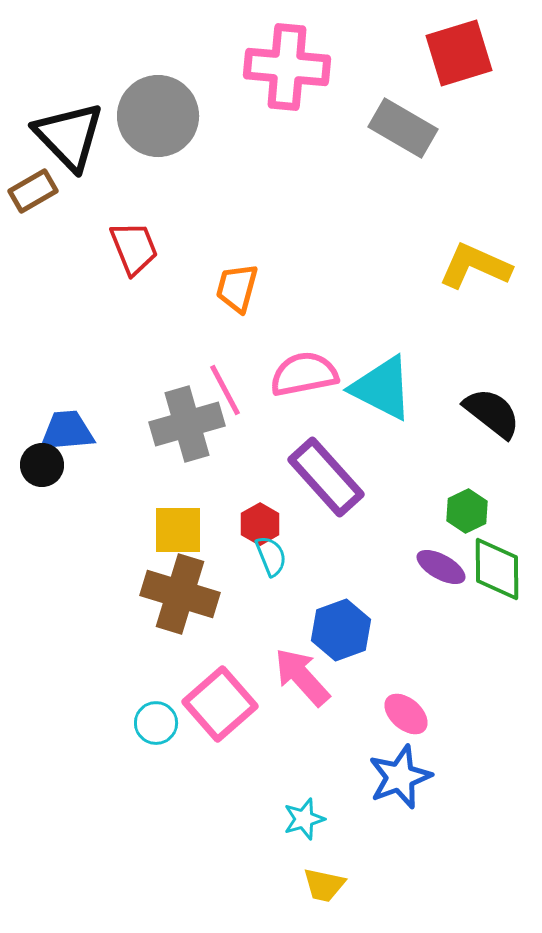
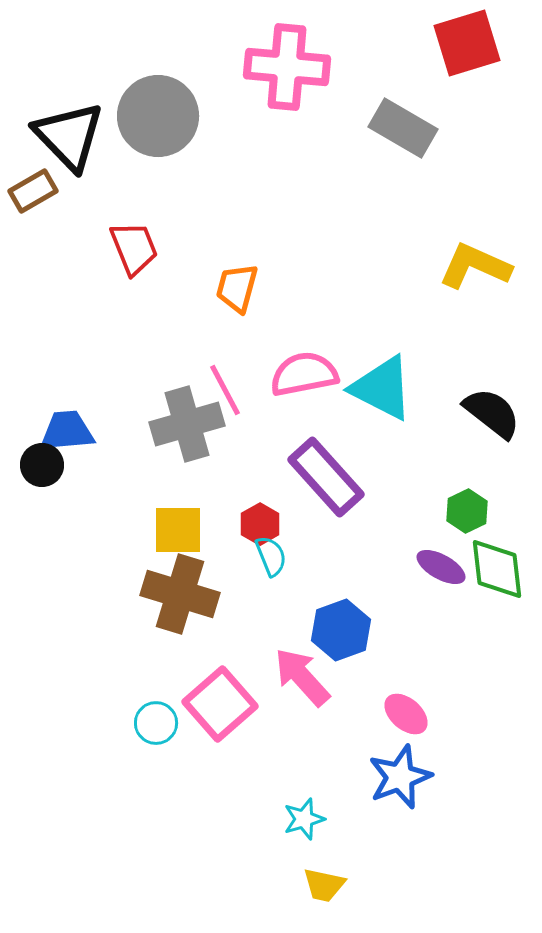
red square: moved 8 px right, 10 px up
green diamond: rotated 6 degrees counterclockwise
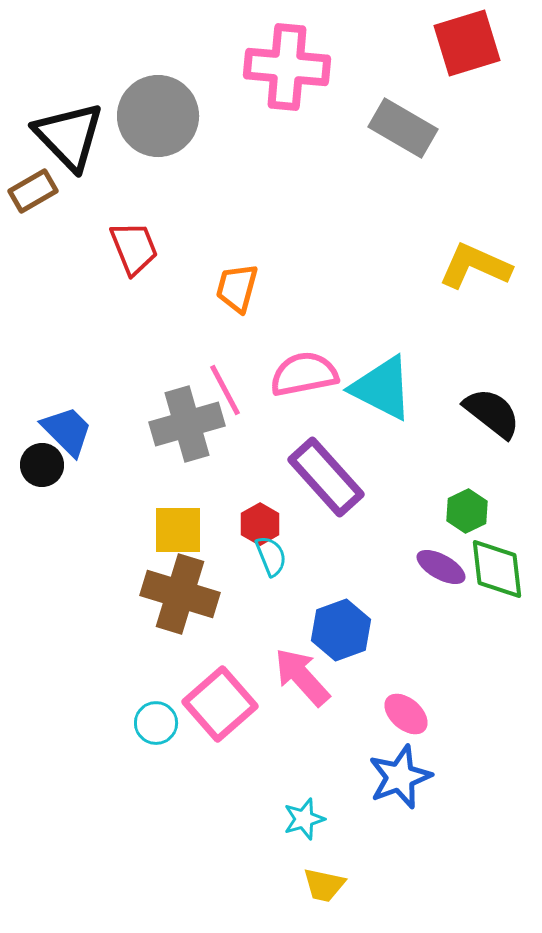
blue trapezoid: rotated 50 degrees clockwise
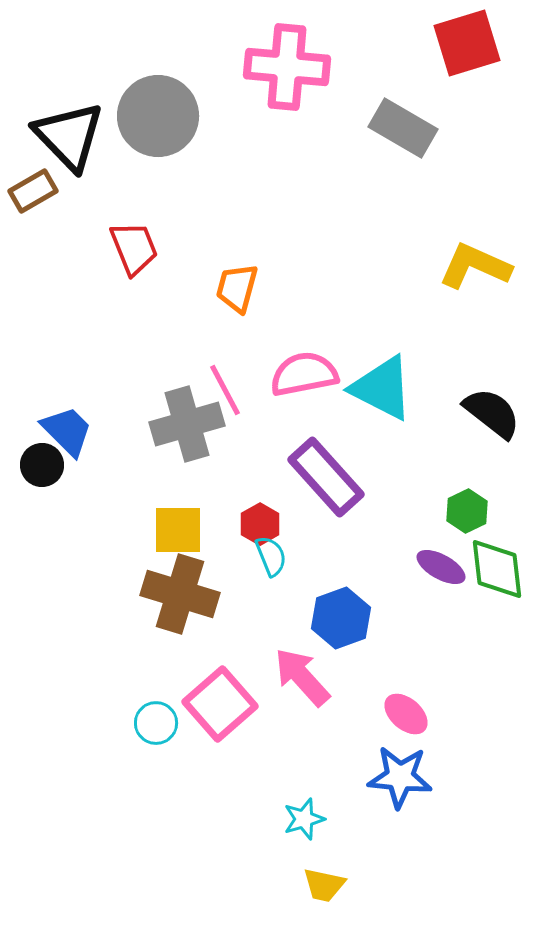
blue hexagon: moved 12 px up
blue star: rotated 26 degrees clockwise
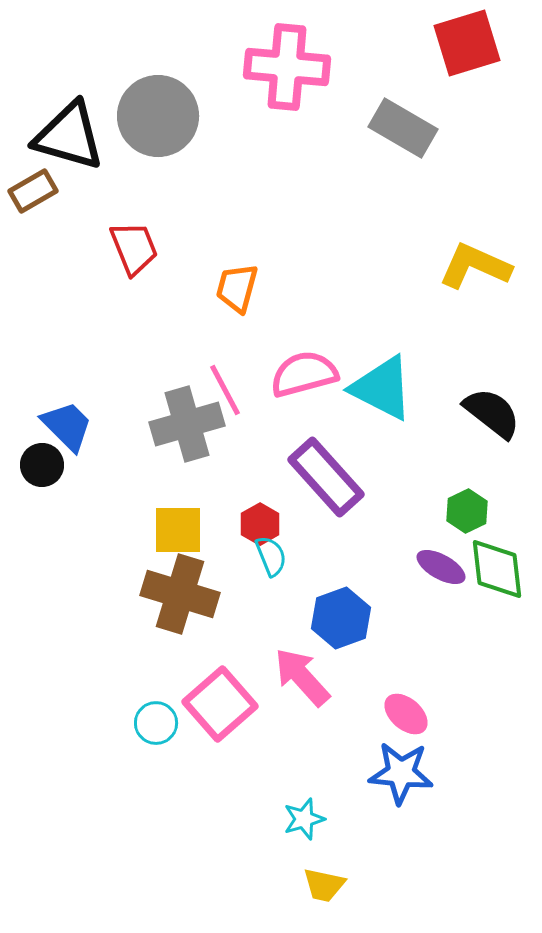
black triangle: rotated 30 degrees counterclockwise
pink semicircle: rotated 4 degrees counterclockwise
blue trapezoid: moved 5 px up
blue star: moved 1 px right, 4 px up
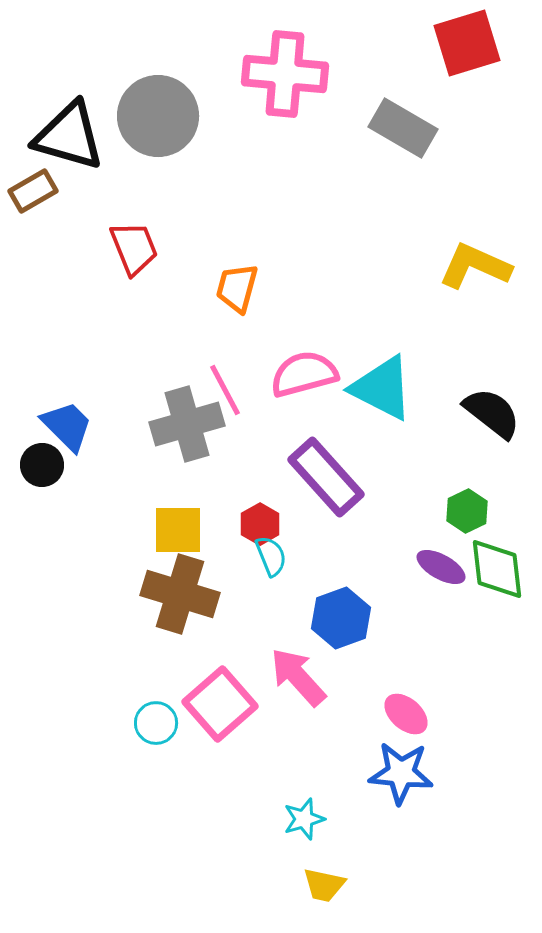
pink cross: moved 2 px left, 7 px down
pink arrow: moved 4 px left
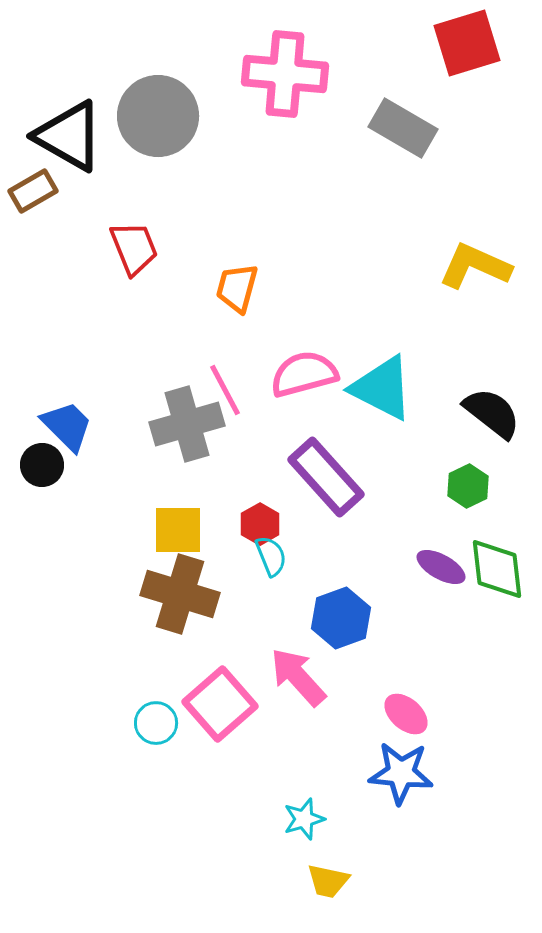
black triangle: rotated 14 degrees clockwise
green hexagon: moved 1 px right, 25 px up
yellow trapezoid: moved 4 px right, 4 px up
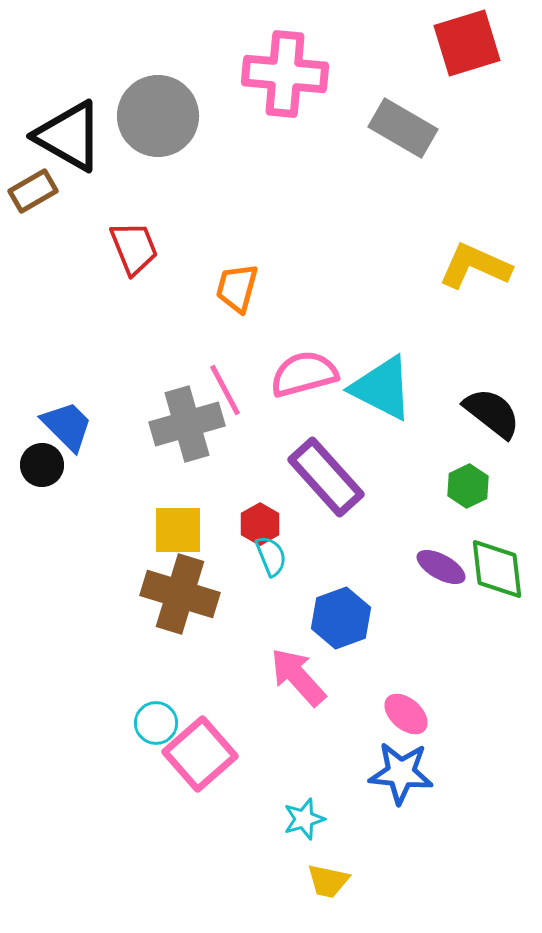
pink square: moved 20 px left, 50 px down
